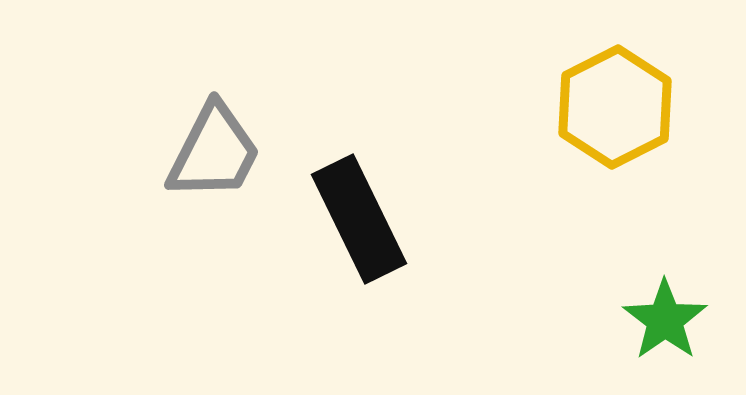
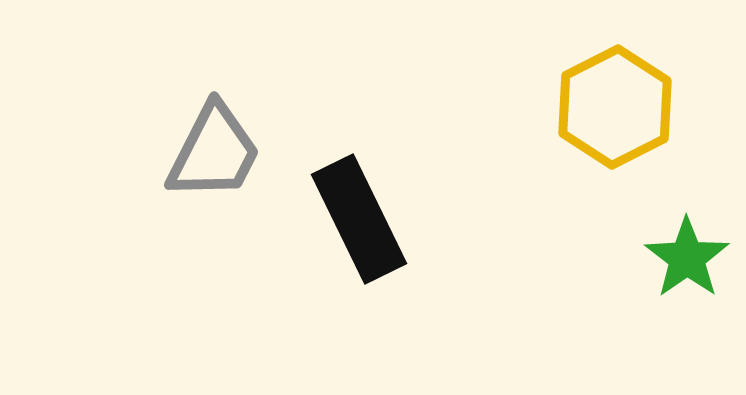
green star: moved 22 px right, 62 px up
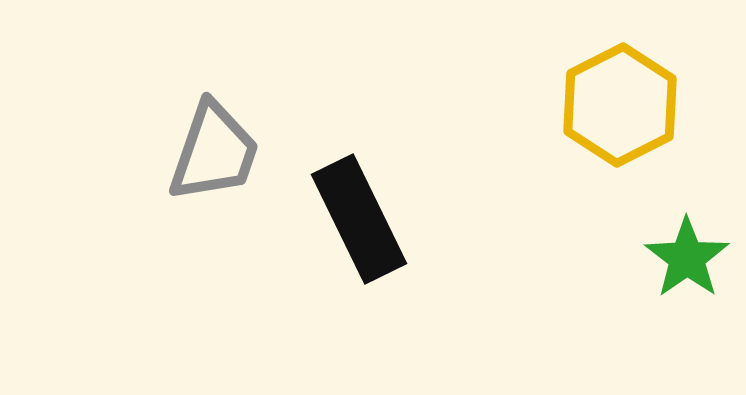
yellow hexagon: moved 5 px right, 2 px up
gray trapezoid: rotated 8 degrees counterclockwise
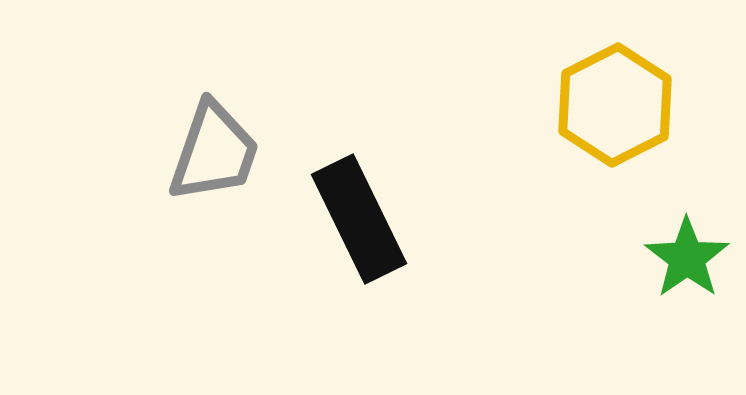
yellow hexagon: moved 5 px left
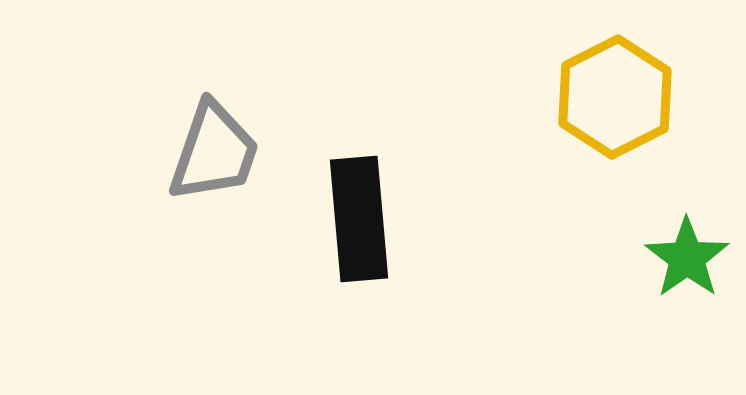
yellow hexagon: moved 8 px up
black rectangle: rotated 21 degrees clockwise
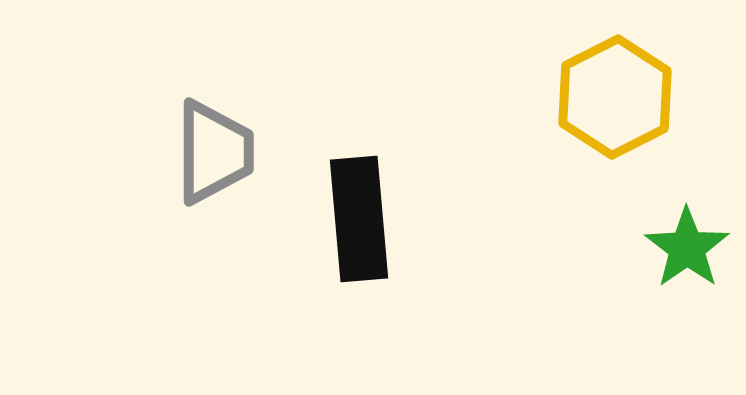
gray trapezoid: rotated 19 degrees counterclockwise
green star: moved 10 px up
